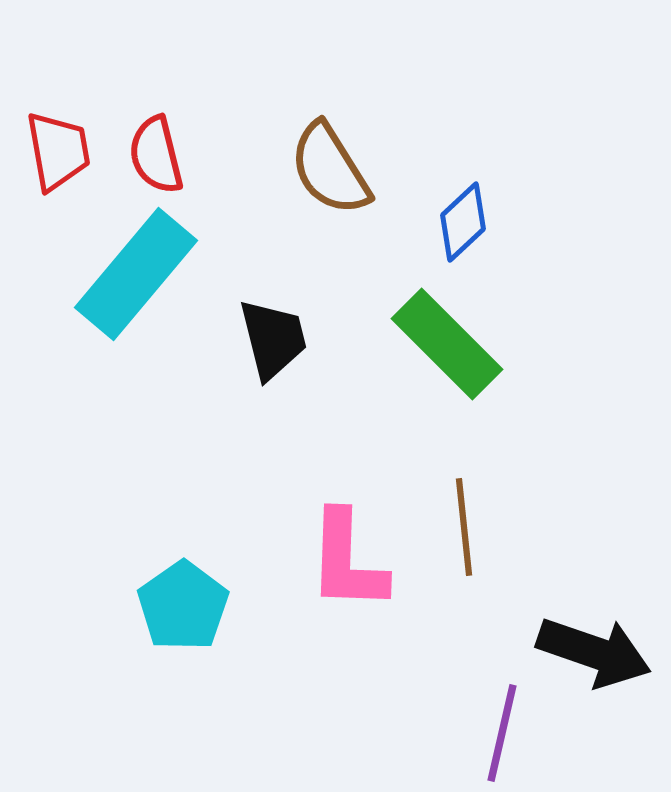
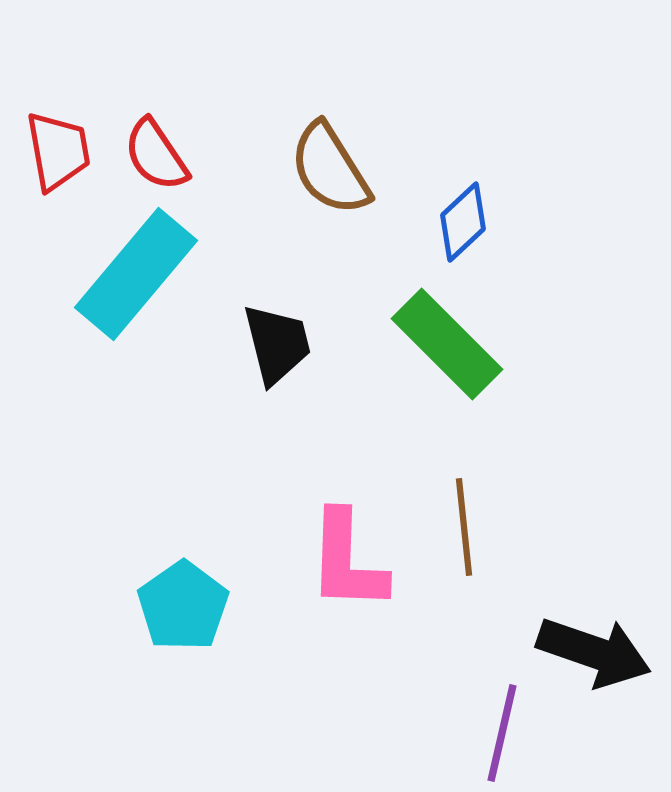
red semicircle: rotated 20 degrees counterclockwise
black trapezoid: moved 4 px right, 5 px down
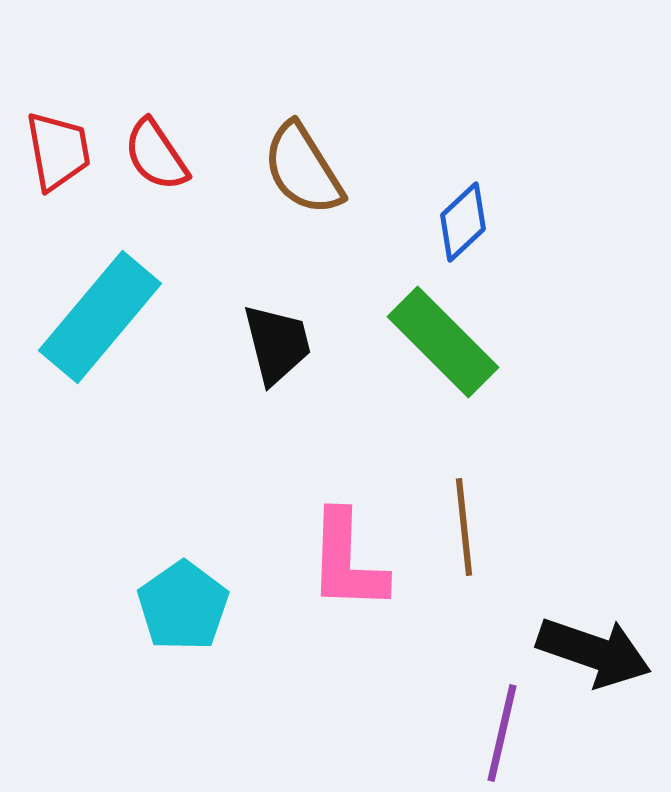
brown semicircle: moved 27 px left
cyan rectangle: moved 36 px left, 43 px down
green rectangle: moved 4 px left, 2 px up
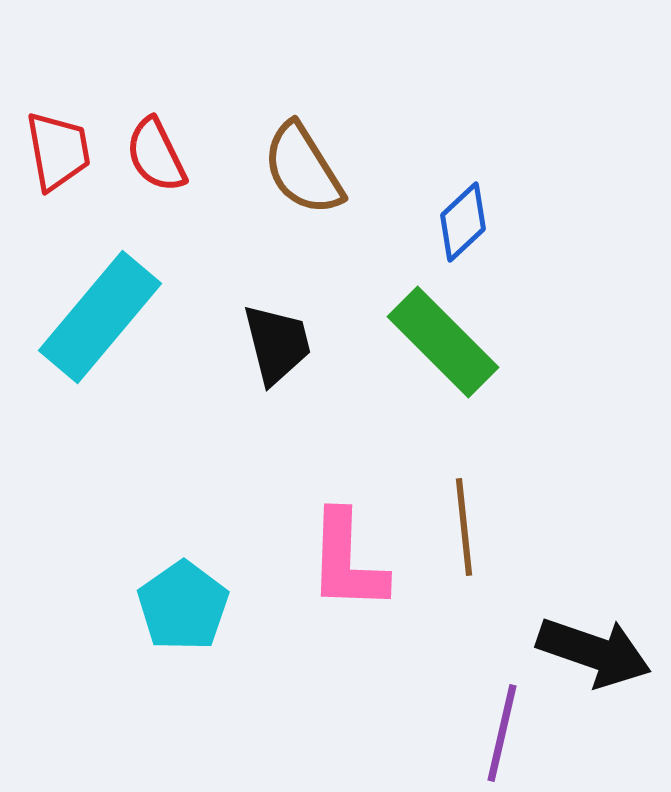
red semicircle: rotated 8 degrees clockwise
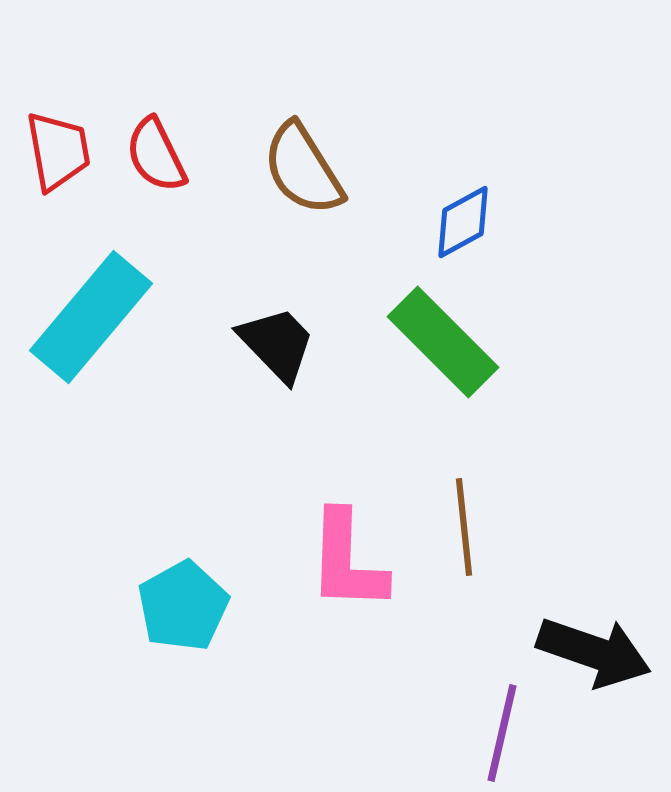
blue diamond: rotated 14 degrees clockwise
cyan rectangle: moved 9 px left
black trapezoid: rotated 30 degrees counterclockwise
cyan pentagon: rotated 6 degrees clockwise
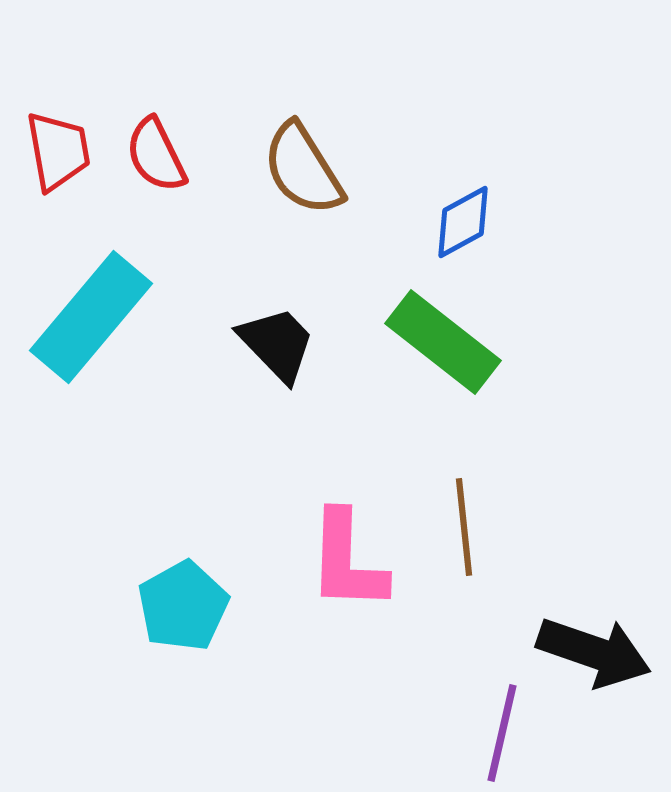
green rectangle: rotated 7 degrees counterclockwise
